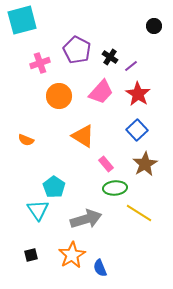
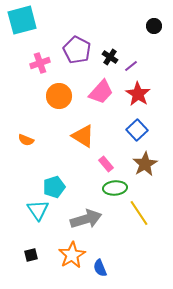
cyan pentagon: rotated 20 degrees clockwise
yellow line: rotated 24 degrees clockwise
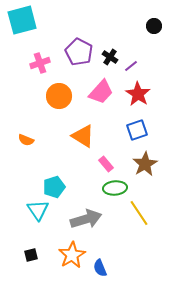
purple pentagon: moved 2 px right, 2 px down
blue square: rotated 25 degrees clockwise
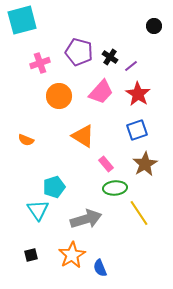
purple pentagon: rotated 12 degrees counterclockwise
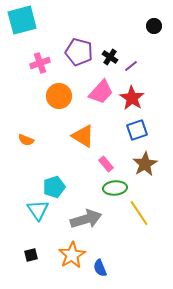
red star: moved 6 px left, 4 px down
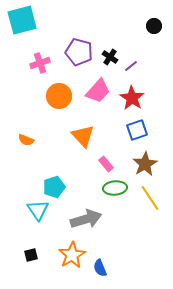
pink trapezoid: moved 3 px left, 1 px up
orange triangle: rotated 15 degrees clockwise
yellow line: moved 11 px right, 15 px up
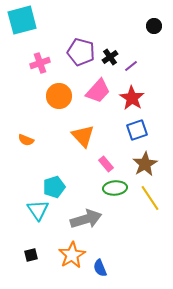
purple pentagon: moved 2 px right
black cross: rotated 21 degrees clockwise
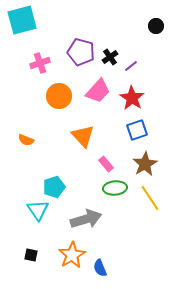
black circle: moved 2 px right
black square: rotated 24 degrees clockwise
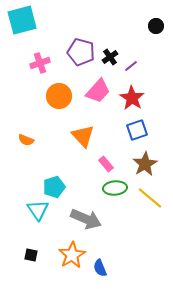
yellow line: rotated 16 degrees counterclockwise
gray arrow: rotated 40 degrees clockwise
